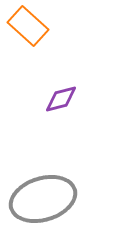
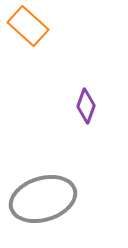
purple diamond: moved 25 px right, 7 px down; rotated 56 degrees counterclockwise
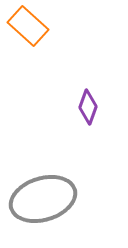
purple diamond: moved 2 px right, 1 px down
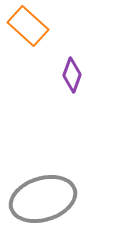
purple diamond: moved 16 px left, 32 px up
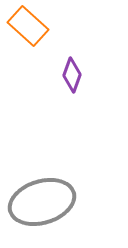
gray ellipse: moved 1 px left, 3 px down
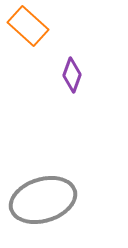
gray ellipse: moved 1 px right, 2 px up
